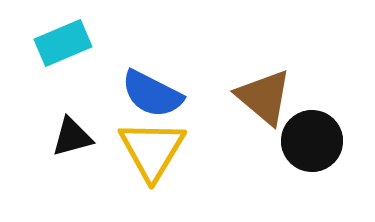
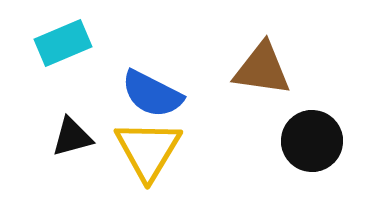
brown triangle: moved 2 px left, 28 px up; rotated 32 degrees counterclockwise
yellow triangle: moved 4 px left
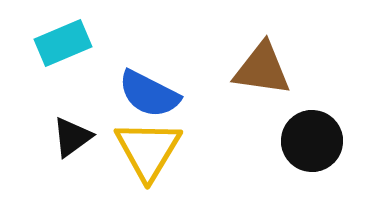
blue semicircle: moved 3 px left
black triangle: rotated 21 degrees counterclockwise
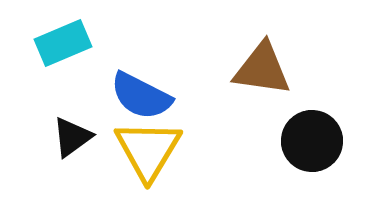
blue semicircle: moved 8 px left, 2 px down
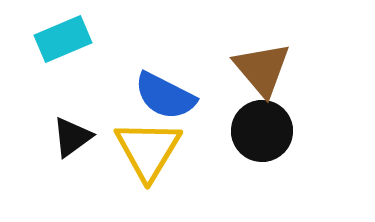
cyan rectangle: moved 4 px up
brown triangle: rotated 42 degrees clockwise
blue semicircle: moved 24 px right
black circle: moved 50 px left, 10 px up
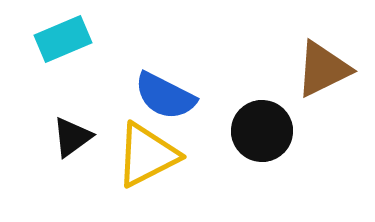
brown triangle: moved 61 px right; rotated 44 degrees clockwise
yellow triangle: moved 1 px left, 5 px down; rotated 32 degrees clockwise
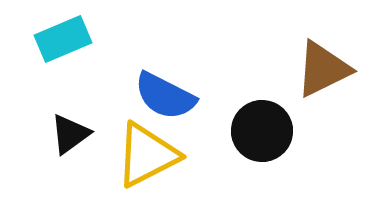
black triangle: moved 2 px left, 3 px up
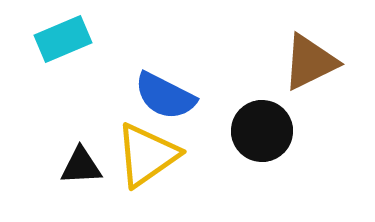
brown triangle: moved 13 px left, 7 px up
black triangle: moved 11 px right, 32 px down; rotated 33 degrees clockwise
yellow triangle: rotated 8 degrees counterclockwise
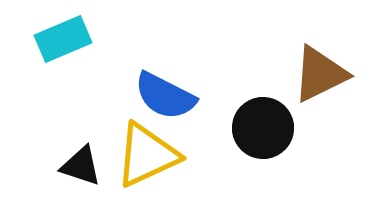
brown triangle: moved 10 px right, 12 px down
black circle: moved 1 px right, 3 px up
yellow triangle: rotated 10 degrees clockwise
black triangle: rotated 21 degrees clockwise
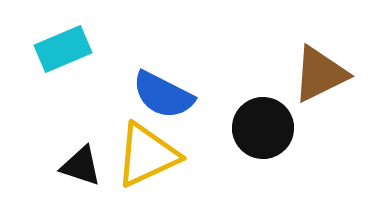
cyan rectangle: moved 10 px down
blue semicircle: moved 2 px left, 1 px up
